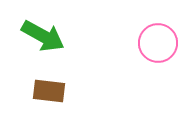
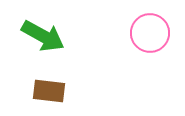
pink circle: moved 8 px left, 10 px up
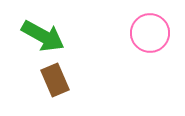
brown rectangle: moved 6 px right, 11 px up; rotated 60 degrees clockwise
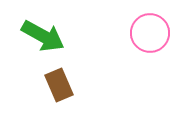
brown rectangle: moved 4 px right, 5 px down
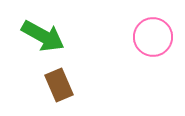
pink circle: moved 3 px right, 4 px down
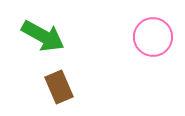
brown rectangle: moved 2 px down
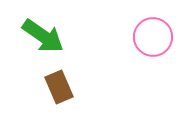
green arrow: rotated 6 degrees clockwise
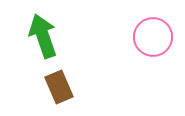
green arrow: rotated 144 degrees counterclockwise
